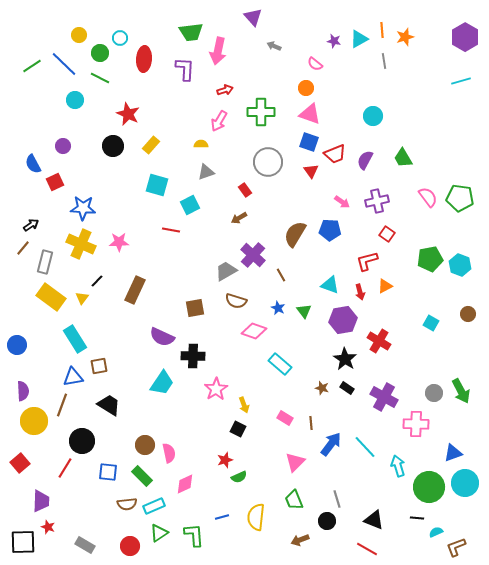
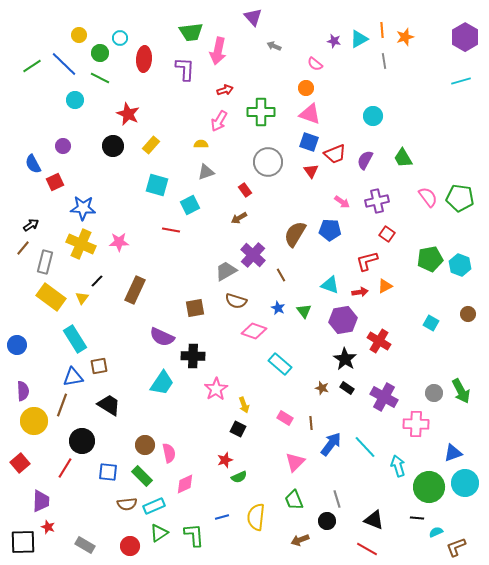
red arrow at (360, 292): rotated 84 degrees counterclockwise
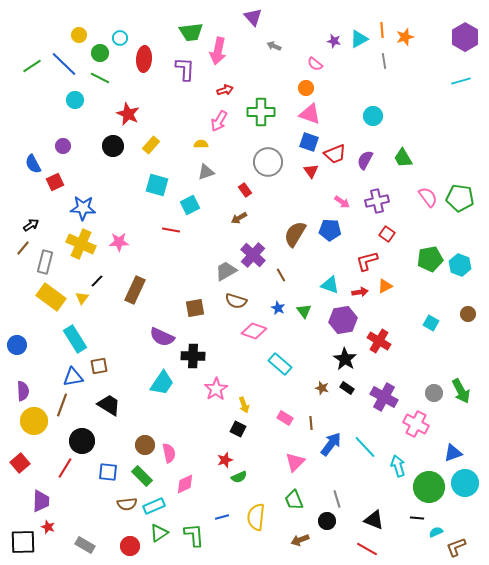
pink cross at (416, 424): rotated 25 degrees clockwise
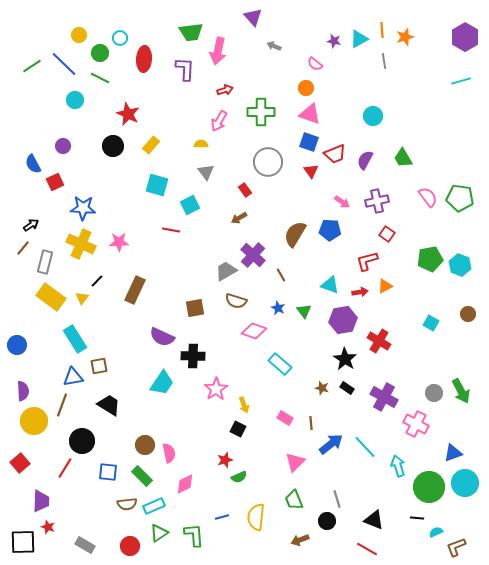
gray triangle at (206, 172): rotated 48 degrees counterclockwise
blue arrow at (331, 444): rotated 15 degrees clockwise
